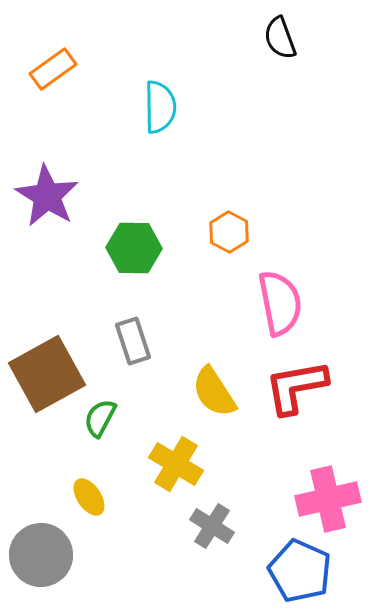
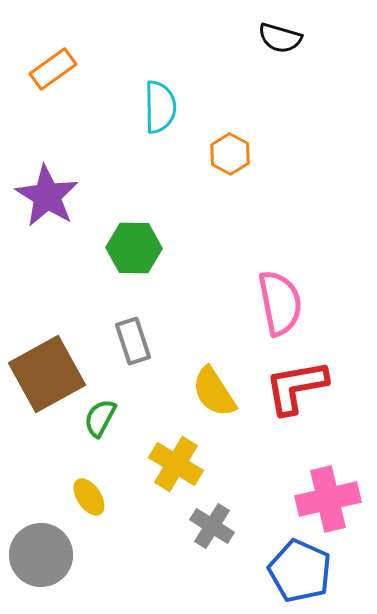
black semicircle: rotated 54 degrees counterclockwise
orange hexagon: moved 1 px right, 78 px up
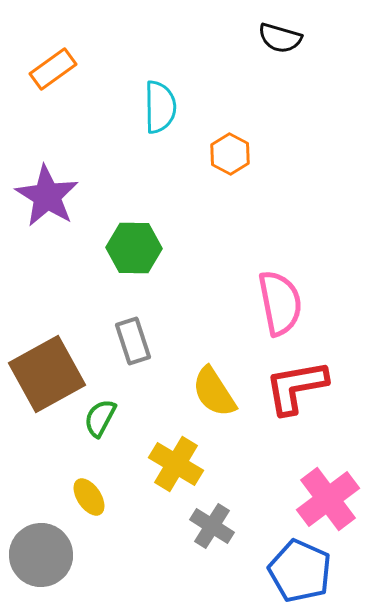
pink cross: rotated 24 degrees counterclockwise
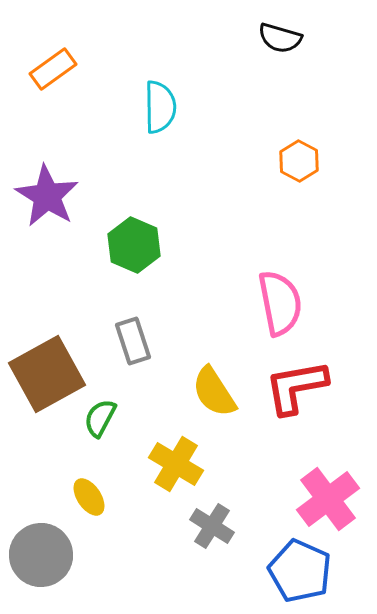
orange hexagon: moved 69 px right, 7 px down
green hexagon: moved 3 px up; rotated 22 degrees clockwise
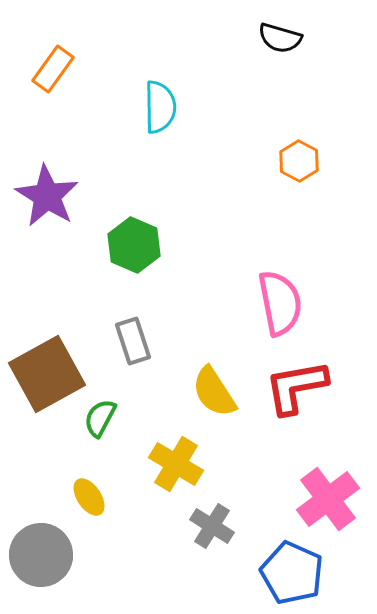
orange rectangle: rotated 18 degrees counterclockwise
blue pentagon: moved 8 px left, 2 px down
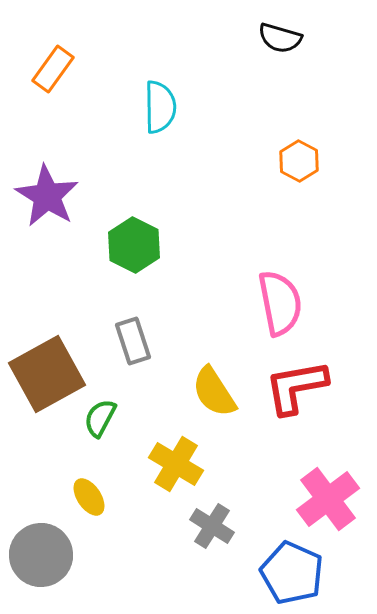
green hexagon: rotated 4 degrees clockwise
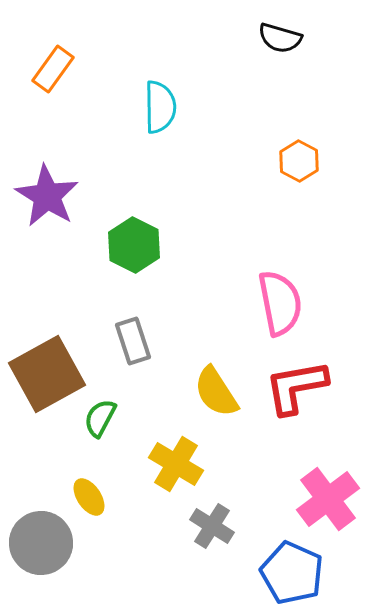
yellow semicircle: moved 2 px right
gray circle: moved 12 px up
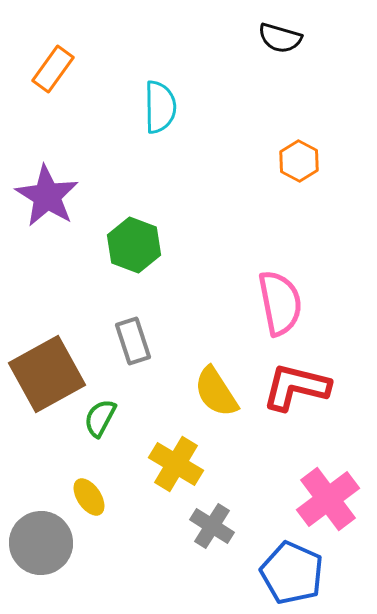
green hexagon: rotated 6 degrees counterclockwise
red L-shape: rotated 24 degrees clockwise
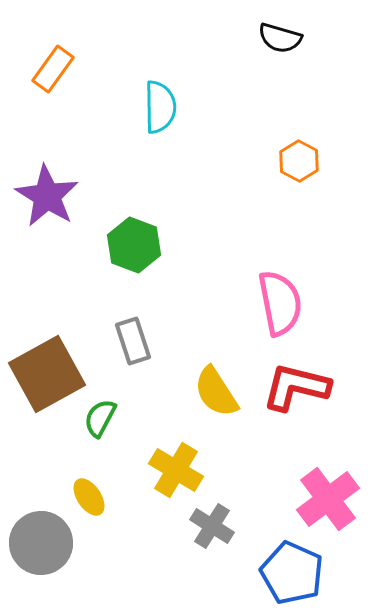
yellow cross: moved 6 px down
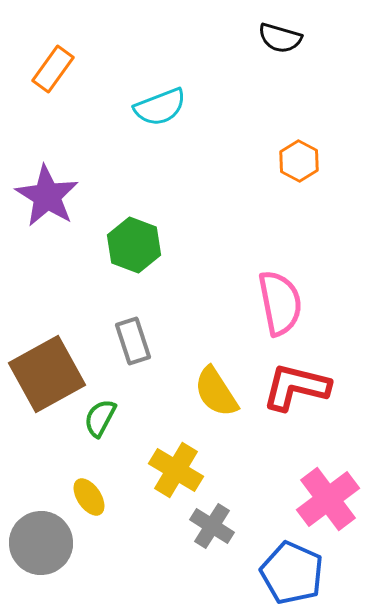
cyan semicircle: rotated 70 degrees clockwise
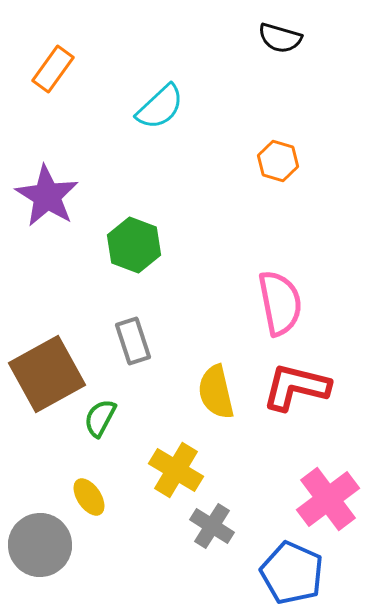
cyan semicircle: rotated 22 degrees counterclockwise
orange hexagon: moved 21 px left; rotated 12 degrees counterclockwise
yellow semicircle: rotated 20 degrees clockwise
gray circle: moved 1 px left, 2 px down
